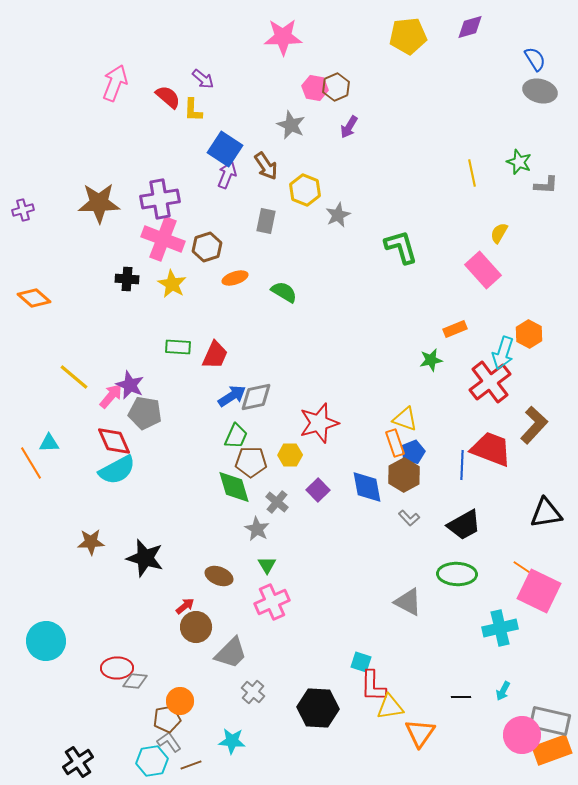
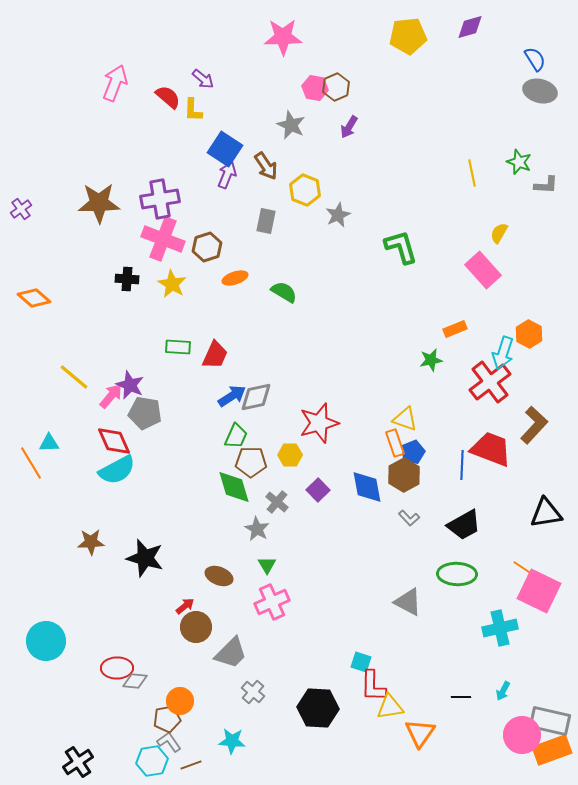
purple cross at (23, 210): moved 2 px left, 1 px up; rotated 20 degrees counterclockwise
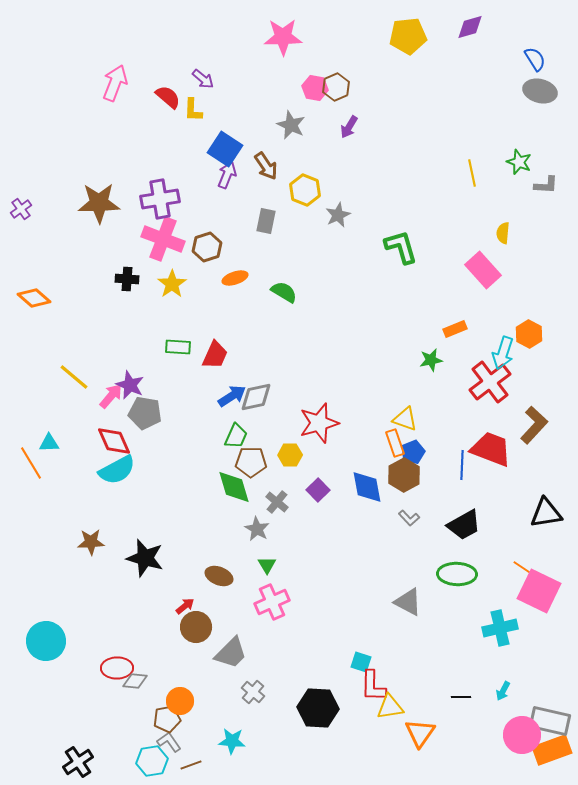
yellow semicircle at (499, 233): moved 4 px right; rotated 25 degrees counterclockwise
yellow star at (172, 284): rotated 8 degrees clockwise
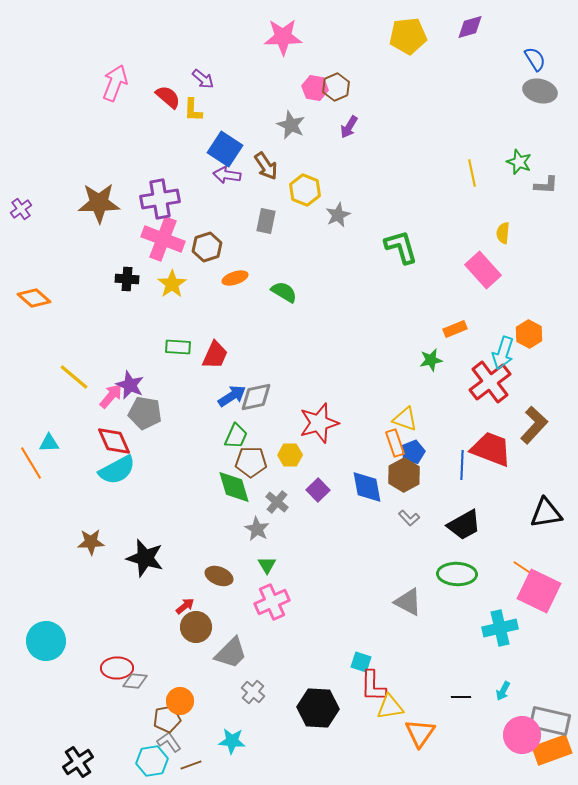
purple arrow at (227, 175): rotated 104 degrees counterclockwise
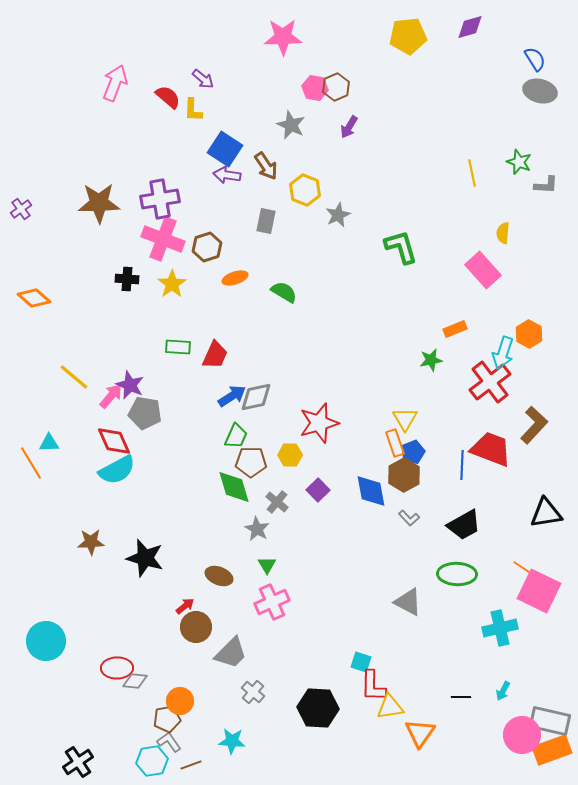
yellow triangle at (405, 419): rotated 40 degrees clockwise
blue diamond at (367, 487): moved 4 px right, 4 px down
